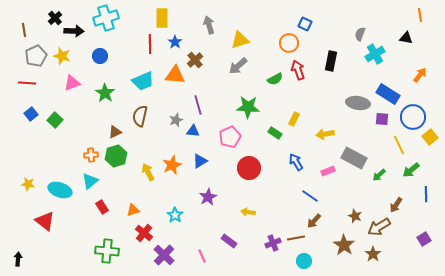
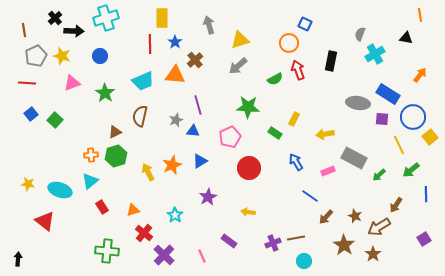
brown arrow at (314, 221): moved 12 px right, 4 px up
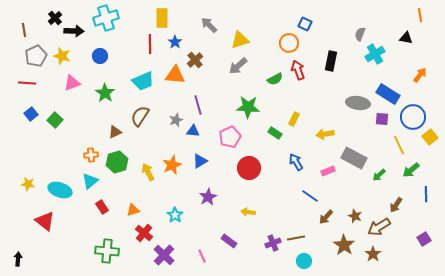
gray arrow at (209, 25): rotated 30 degrees counterclockwise
brown semicircle at (140, 116): rotated 20 degrees clockwise
green hexagon at (116, 156): moved 1 px right, 6 px down
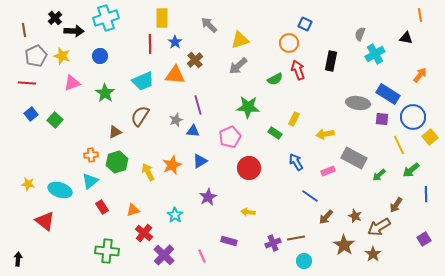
purple rectangle at (229, 241): rotated 21 degrees counterclockwise
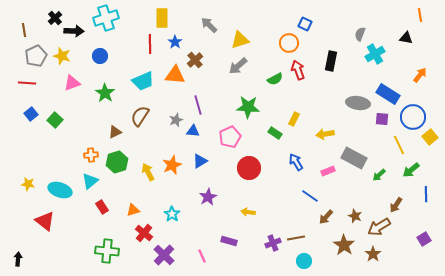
cyan star at (175, 215): moved 3 px left, 1 px up
